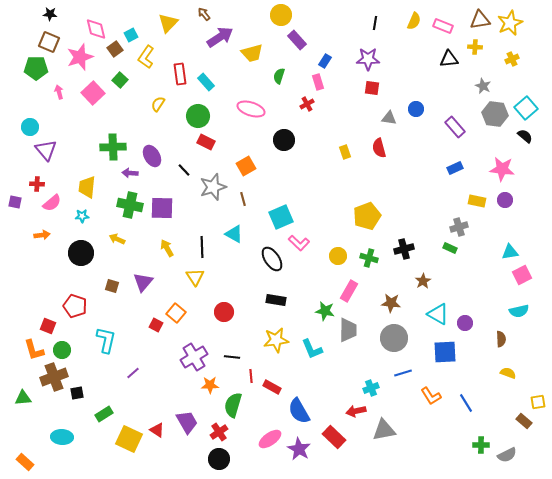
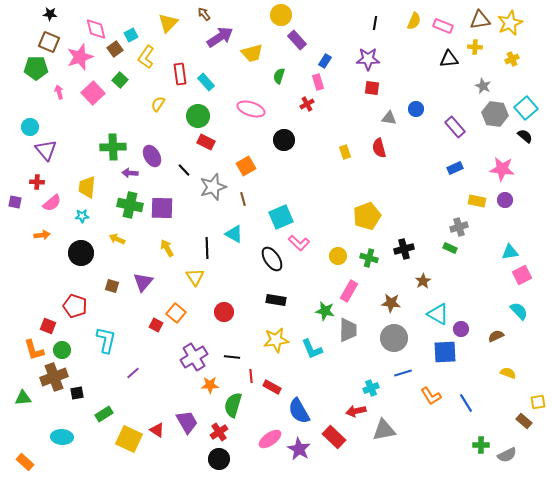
red cross at (37, 184): moved 2 px up
black line at (202, 247): moved 5 px right, 1 px down
cyan semicircle at (519, 311): rotated 120 degrees counterclockwise
purple circle at (465, 323): moved 4 px left, 6 px down
brown semicircle at (501, 339): moved 5 px left, 3 px up; rotated 112 degrees counterclockwise
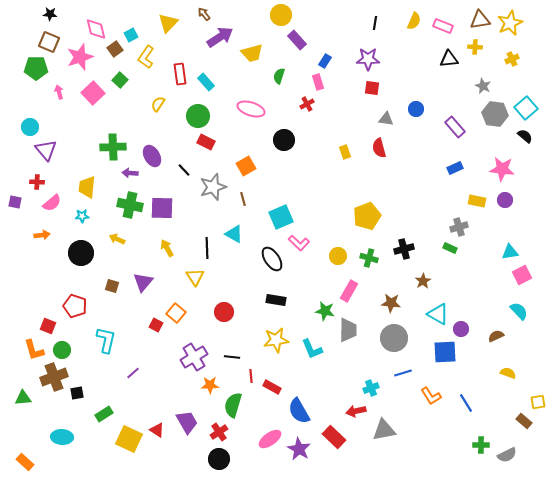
gray triangle at (389, 118): moved 3 px left, 1 px down
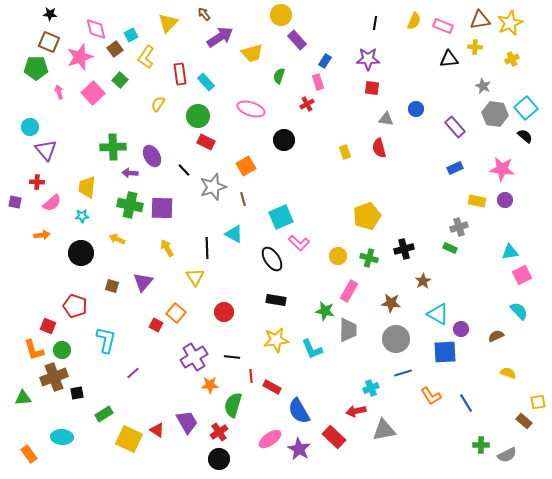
gray circle at (394, 338): moved 2 px right, 1 px down
orange rectangle at (25, 462): moved 4 px right, 8 px up; rotated 12 degrees clockwise
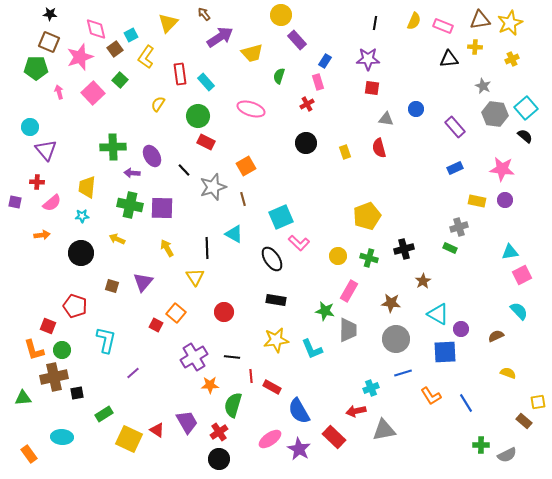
black circle at (284, 140): moved 22 px right, 3 px down
purple arrow at (130, 173): moved 2 px right
brown cross at (54, 377): rotated 8 degrees clockwise
